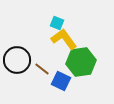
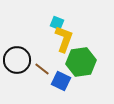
yellow L-shape: rotated 56 degrees clockwise
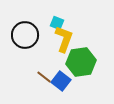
black circle: moved 8 px right, 25 px up
brown line: moved 2 px right, 8 px down
blue square: rotated 12 degrees clockwise
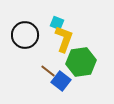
brown line: moved 4 px right, 6 px up
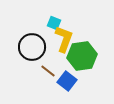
cyan square: moved 3 px left
black circle: moved 7 px right, 12 px down
green hexagon: moved 1 px right, 6 px up
blue square: moved 6 px right
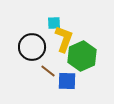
cyan square: rotated 24 degrees counterclockwise
green hexagon: rotated 16 degrees counterclockwise
blue square: rotated 36 degrees counterclockwise
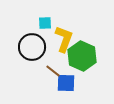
cyan square: moved 9 px left
green hexagon: rotated 12 degrees counterclockwise
brown line: moved 5 px right
blue square: moved 1 px left, 2 px down
